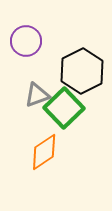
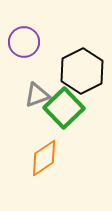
purple circle: moved 2 px left, 1 px down
orange diamond: moved 6 px down
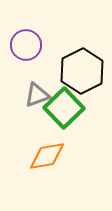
purple circle: moved 2 px right, 3 px down
orange diamond: moved 3 px right, 2 px up; rotated 24 degrees clockwise
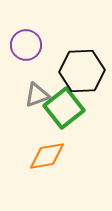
black hexagon: rotated 24 degrees clockwise
green square: rotated 6 degrees clockwise
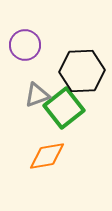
purple circle: moved 1 px left
